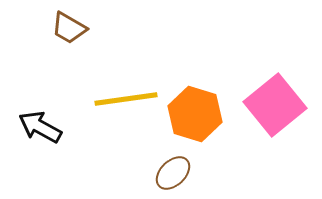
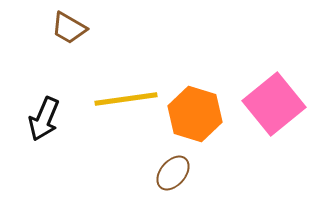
pink square: moved 1 px left, 1 px up
black arrow: moved 4 px right, 8 px up; rotated 96 degrees counterclockwise
brown ellipse: rotated 6 degrees counterclockwise
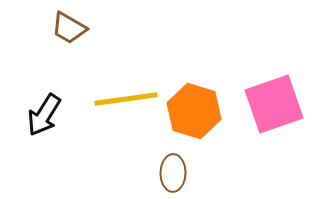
pink square: rotated 20 degrees clockwise
orange hexagon: moved 1 px left, 3 px up
black arrow: moved 4 px up; rotated 9 degrees clockwise
brown ellipse: rotated 39 degrees counterclockwise
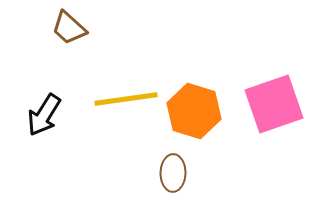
brown trapezoid: rotated 12 degrees clockwise
